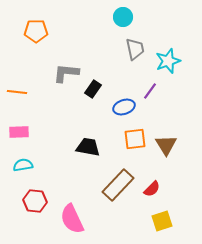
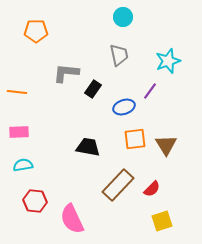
gray trapezoid: moved 16 px left, 6 px down
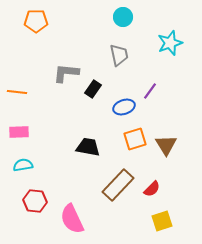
orange pentagon: moved 10 px up
cyan star: moved 2 px right, 18 px up
orange square: rotated 10 degrees counterclockwise
